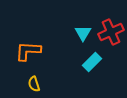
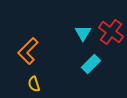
red cross: rotated 30 degrees counterclockwise
orange L-shape: rotated 48 degrees counterclockwise
cyan rectangle: moved 1 px left, 2 px down
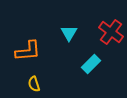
cyan triangle: moved 14 px left
orange L-shape: rotated 140 degrees counterclockwise
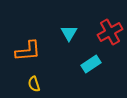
red cross: moved 1 px left; rotated 25 degrees clockwise
cyan rectangle: rotated 12 degrees clockwise
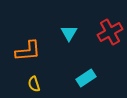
cyan rectangle: moved 5 px left, 14 px down
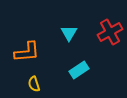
orange L-shape: moved 1 px left, 1 px down
cyan rectangle: moved 7 px left, 8 px up
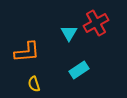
red cross: moved 14 px left, 9 px up
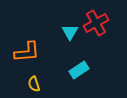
cyan triangle: moved 1 px right, 1 px up
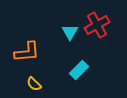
red cross: moved 1 px right, 2 px down
cyan rectangle: rotated 12 degrees counterclockwise
yellow semicircle: rotated 28 degrees counterclockwise
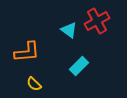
red cross: moved 4 px up
cyan triangle: moved 1 px left, 2 px up; rotated 24 degrees counterclockwise
cyan rectangle: moved 4 px up
